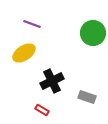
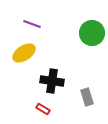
green circle: moved 1 px left
black cross: rotated 35 degrees clockwise
gray rectangle: rotated 54 degrees clockwise
red rectangle: moved 1 px right, 1 px up
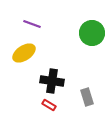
red rectangle: moved 6 px right, 4 px up
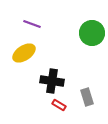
red rectangle: moved 10 px right
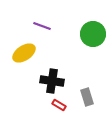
purple line: moved 10 px right, 2 px down
green circle: moved 1 px right, 1 px down
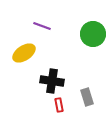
red rectangle: rotated 48 degrees clockwise
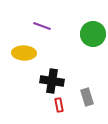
yellow ellipse: rotated 35 degrees clockwise
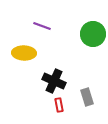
black cross: moved 2 px right; rotated 15 degrees clockwise
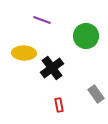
purple line: moved 6 px up
green circle: moved 7 px left, 2 px down
black cross: moved 2 px left, 13 px up; rotated 30 degrees clockwise
gray rectangle: moved 9 px right, 3 px up; rotated 18 degrees counterclockwise
